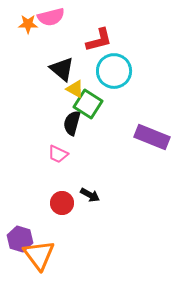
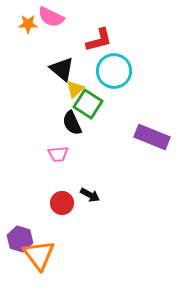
pink semicircle: rotated 40 degrees clockwise
yellow triangle: rotated 48 degrees clockwise
black semicircle: rotated 40 degrees counterclockwise
pink trapezoid: rotated 30 degrees counterclockwise
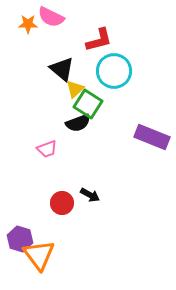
black semicircle: moved 6 px right; rotated 85 degrees counterclockwise
pink trapezoid: moved 11 px left, 5 px up; rotated 15 degrees counterclockwise
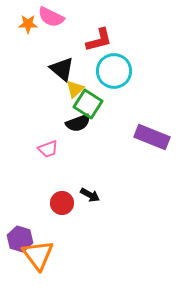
pink trapezoid: moved 1 px right
orange triangle: moved 1 px left
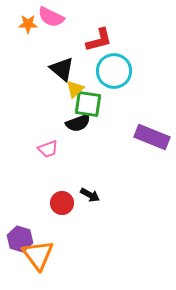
green square: rotated 24 degrees counterclockwise
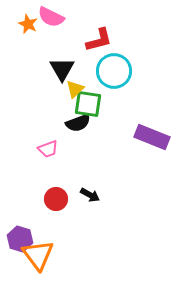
orange star: rotated 24 degrees clockwise
black triangle: rotated 20 degrees clockwise
red circle: moved 6 px left, 4 px up
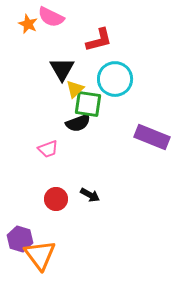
cyan circle: moved 1 px right, 8 px down
orange triangle: moved 2 px right
